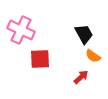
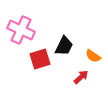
black trapezoid: moved 20 px left, 12 px down; rotated 55 degrees clockwise
red square: rotated 15 degrees counterclockwise
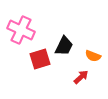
orange semicircle: rotated 14 degrees counterclockwise
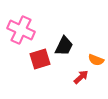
orange semicircle: moved 3 px right, 4 px down
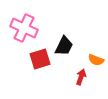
pink cross: moved 3 px right, 2 px up
red arrow: rotated 28 degrees counterclockwise
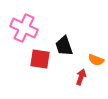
black trapezoid: rotated 135 degrees clockwise
red square: rotated 25 degrees clockwise
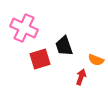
red square: rotated 25 degrees counterclockwise
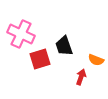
pink cross: moved 3 px left, 6 px down
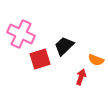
black trapezoid: rotated 65 degrees clockwise
